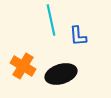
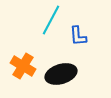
cyan line: rotated 40 degrees clockwise
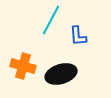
orange cross: rotated 15 degrees counterclockwise
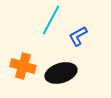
blue L-shape: rotated 65 degrees clockwise
black ellipse: moved 1 px up
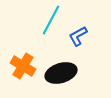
orange cross: rotated 15 degrees clockwise
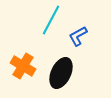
black ellipse: rotated 48 degrees counterclockwise
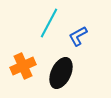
cyan line: moved 2 px left, 3 px down
orange cross: rotated 35 degrees clockwise
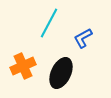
blue L-shape: moved 5 px right, 2 px down
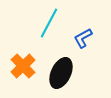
orange cross: rotated 20 degrees counterclockwise
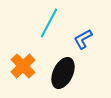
blue L-shape: moved 1 px down
black ellipse: moved 2 px right
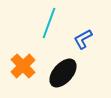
cyan line: rotated 8 degrees counterclockwise
black ellipse: rotated 16 degrees clockwise
